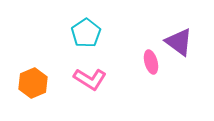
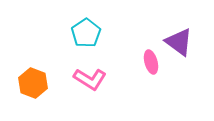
orange hexagon: rotated 16 degrees counterclockwise
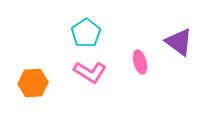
pink ellipse: moved 11 px left
pink L-shape: moved 7 px up
orange hexagon: rotated 24 degrees counterclockwise
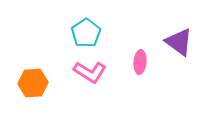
pink ellipse: rotated 20 degrees clockwise
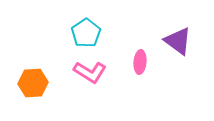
purple triangle: moved 1 px left, 1 px up
